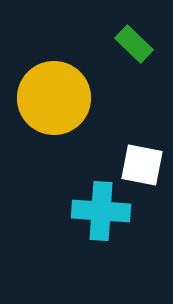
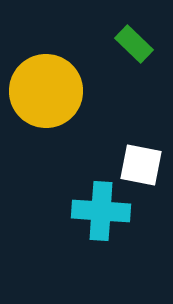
yellow circle: moved 8 px left, 7 px up
white square: moved 1 px left
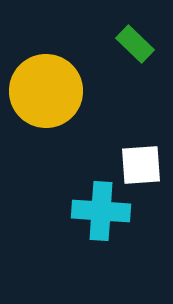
green rectangle: moved 1 px right
white square: rotated 15 degrees counterclockwise
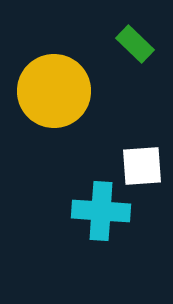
yellow circle: moved 8 px right
white square: moved 1 px right, 1 px down
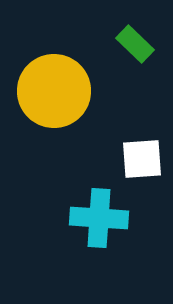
white square: moved 7 px up
cyan cross: moved 2 px left, 7 px down
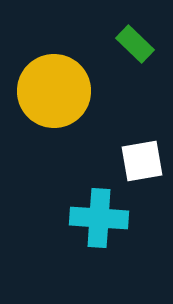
white square: moved 2 px down; rotated 6 degrees counterclockwise
